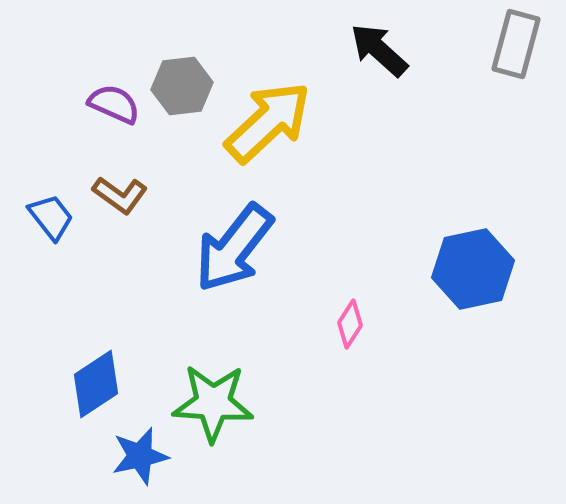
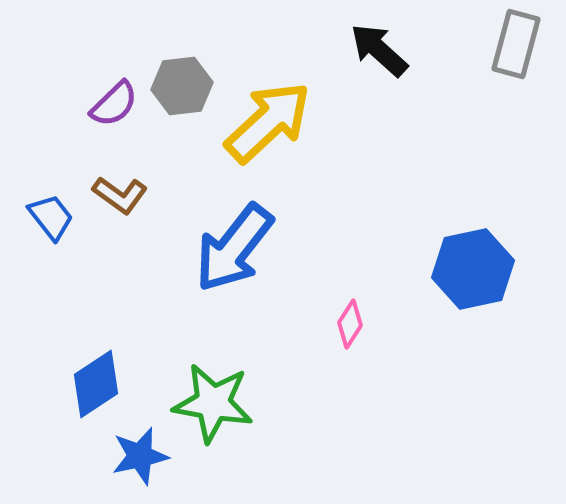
purple semicircle: rotated 112 degrees clockwise
green star: rotated 6 degrees clockwise
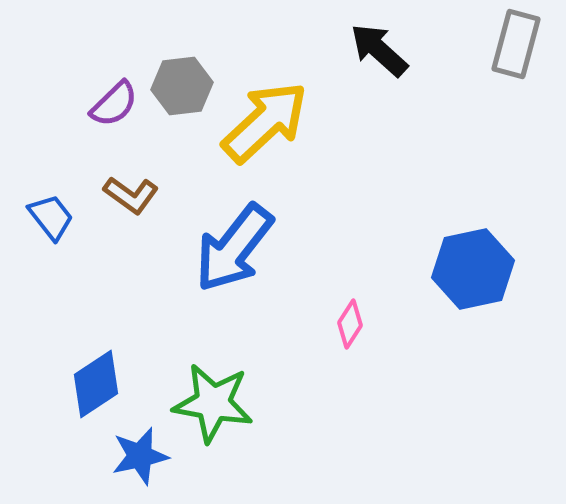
yellow arrow: moved 3 px left
brown L-shape: moved 11 px right
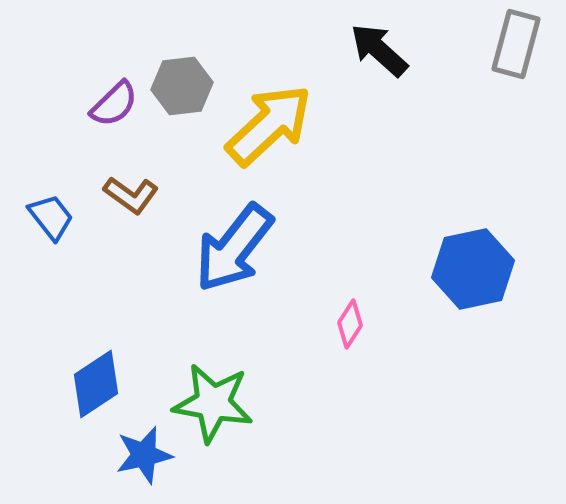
yellow arrow: moved 4 px right, 3 px down
blue star: moved 4 px right, 1 px up
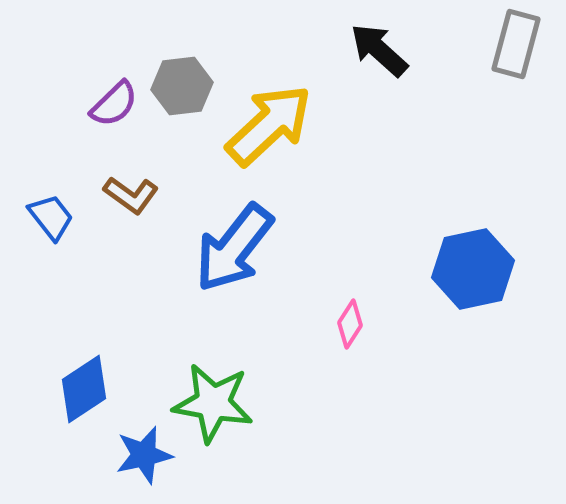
blue diamond: moved 12 px left, 5 px down
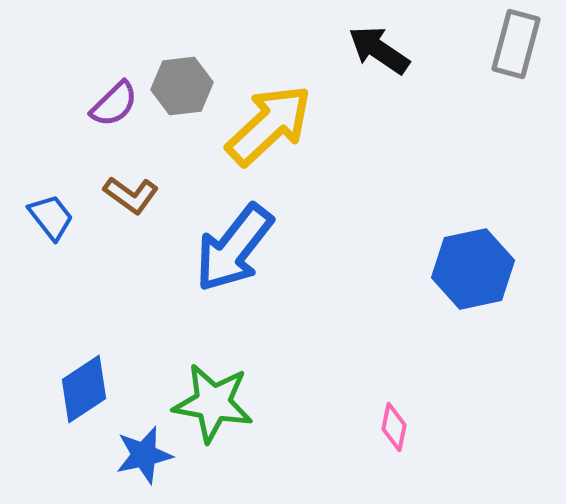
black arrow: rotated 8 degrees counterclockwise
pink diamond: moved 44 px right, 103 px down; rotated 21 degrees counterclockwise
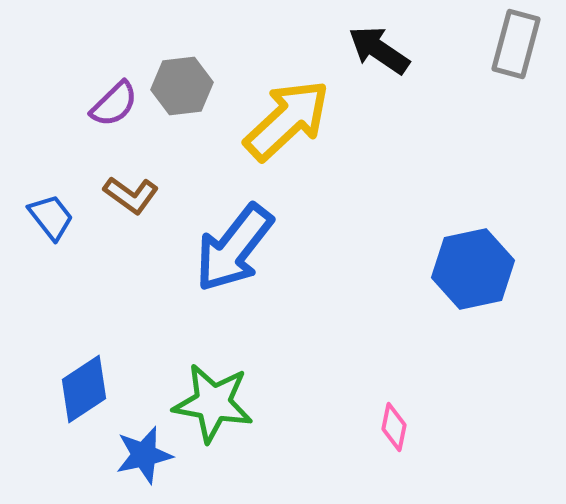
yellow arrow: moved 18 px right, 5 px up
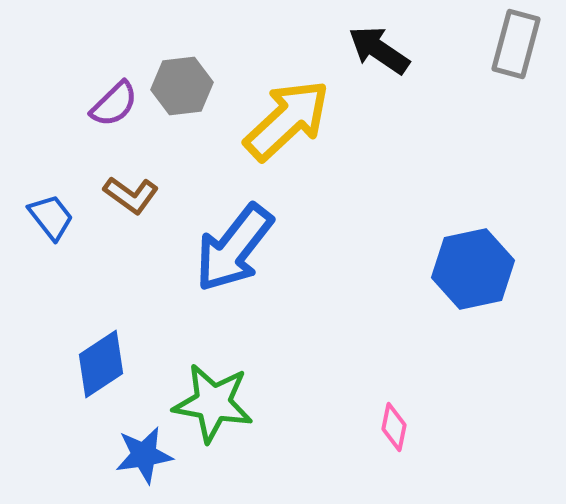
blue diamond: moved 17 px right, 25 px up
blue star: rotated 4 degrees clockwise
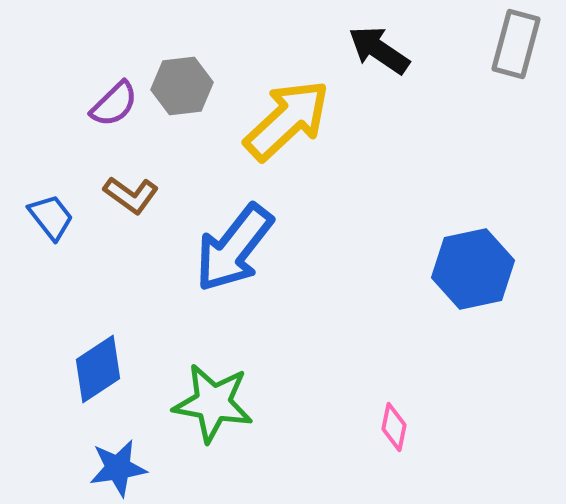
blue diamond: moved 3 px left, 5 px down
blue star: moved 26 px left, 13 px down
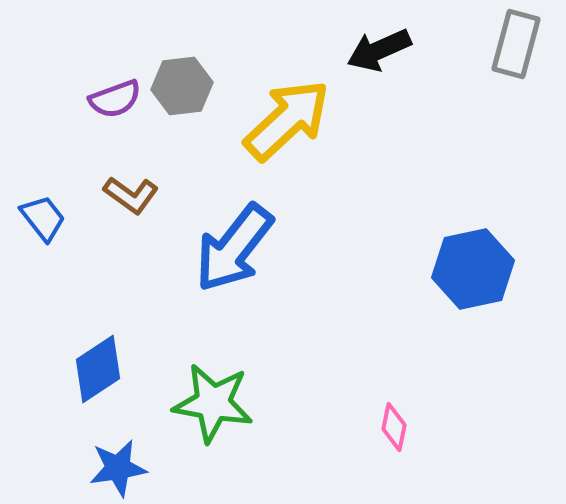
black arrow: rotated 58 degrees counterclockwise
purple semicircle: moved 1 px right, 5 px up; rotated 24 degrees clockwise
blue trapezoid: moved 8 px left, 1 px down
